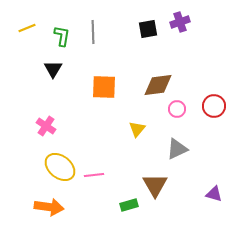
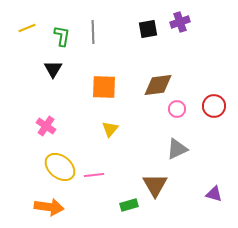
yellow triangle: moved 27 px left
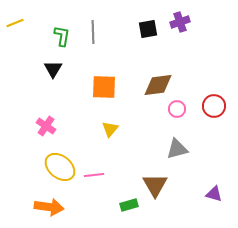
yellow line: moved 12 px left, 5 px up
gray triangle: rotated 10 degrees clockwise
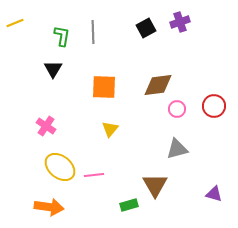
black square: moved 2 px left, 1 px up; rotated 18 degrees counterclockwise
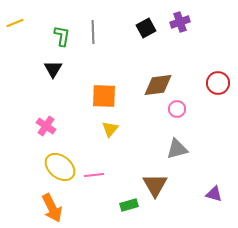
orange square: moved 9 px down
red circle: moved 4 px right, 23 px up
orange arrow: moved 3 px right, 1 px down; rotated 56 degrees clockwise
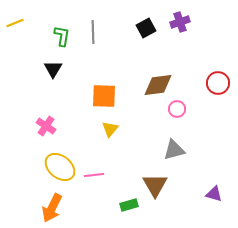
gray triangle: moved 3 px left, 1 px down
orange arrow: rotated 52 degrees clockwise
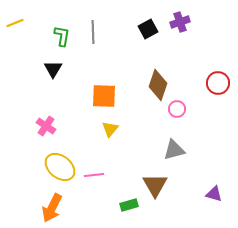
black square: moved 2 px right, 1 px down
brown diamond: rotated 64 degrees counterclockwise
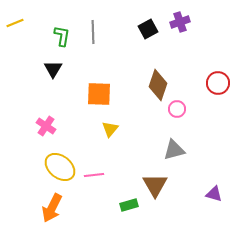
orange square: moved 5 px left, 2 px up
